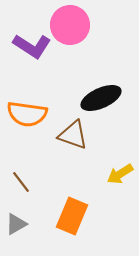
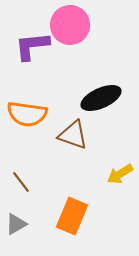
purple L-shape: rotated 141 degrees clockwise
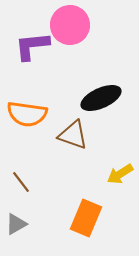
orange rectangle: moved 14 px right, 2 px down
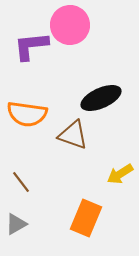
purple L-shape: moved 1 px left
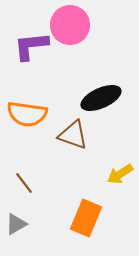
brown line: moved 3 px right, 1 px down
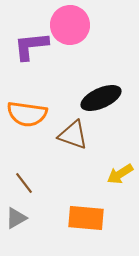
orange rectangle: rotated 72 degrees clockwise
gray triangle: moved 6 px up
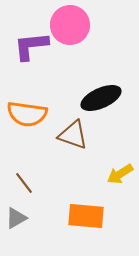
orange rectangle: moved 2 px up
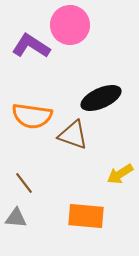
purple L-shape: rotated 39 degrees clockwise
orange semicircle: moved 5 px right, 2 px down
gray triangle: rotated 35 degrees clockwise
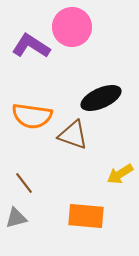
pink circle: moved 2 px right, 2 px down
gray triangle: rotated 20 degrees counterclockwise
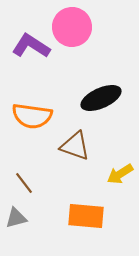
brown triangle: moved 2 px right, 11 px down
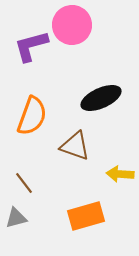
pink circle: moved 2 px up
purple L-shape: rotated 48 degrees counterclockwise
orange semicircle: rotated 78 degrees counterclockwise
yellow arrow: rotated 36 degrees clockwise
orange rectangle: rotated 21 degrees counterclockwise
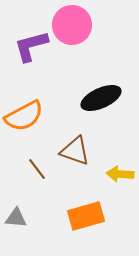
orange semicircle: moved 8 px left; rotated 42 degrees clockwise
brown triangle: moved 5 px down
brown line: moved 13 px right, 14 px up
gray triangle: rotated 20 degrees clockwise
